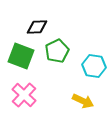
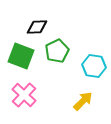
yellow arrow: rotated 70 degrees counterclockwise
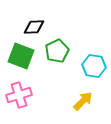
black diamond: moved 3 px left
pink cross: moved 5 px left; rotated 30 degrees clockwise
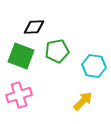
green pentagon: rotated 15 degrees clockwise
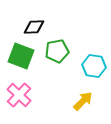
pink cross: rotated 30 degrees counterclockwise
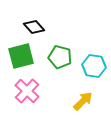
black diamond: rotated 50 degrees clockwise
green pentagon: moved 3 px right, 6 px down; rotated 25 degrees clockwise
green square: rotated 36 degrees counterclockwise
pink cross: moved 8 px right, 4 px up
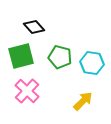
cyan hexagon: moved 2 px left, 3 px up
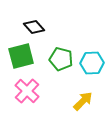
green pentagon: moved 1 px right, 2 px down
cyan hexagon: rotated 10 degrees counterclockwise
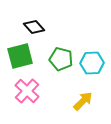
green square: moved 1 px left
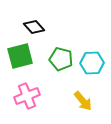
pink cross: moved 5 px down; rotated 25 degrees clockwise
yellow arrow: rotated 95 degrees clockwise
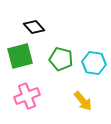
cyan hexagon: moved 2 px right; rotated 10 degrees clockwise
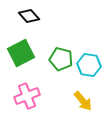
black diamond: moved 5 px left, 11 px up
green square: moved 1 px right, 3 px up; rotated 12 degrees counterclockwise
cyan hexagon: moved 5 px left, 2 px down
